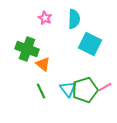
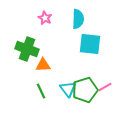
cyan semicircle: moved 4 px right
cyan square: rotated 20 degrees counterclockwise
orange triangle: moved 1 px down; rotated 42 degrees counterclockwise
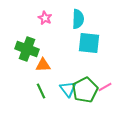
cyan square: moved 1 px left, 1 px up
green pentagon: rotated 10 degrees counterclockwise
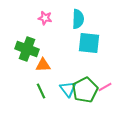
pink star: rotated 16 degrees counterclockwise
